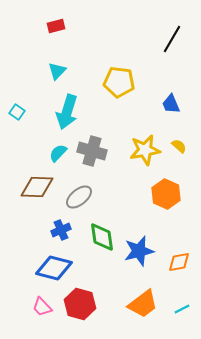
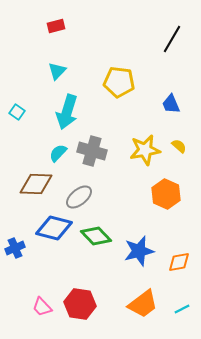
brown diamond: moved 1 px left, 3 px up
blue cross: moved 46 px left, 18 px down
green diamond: moved 6 px left, 1 px up; rotated 36 degrees counterclockwise
blue diamond: moved 40 px up
red hexagon: rotated 8 degrees counterclockwise
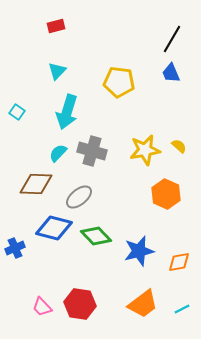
blue trapezoid: moved 31 px up
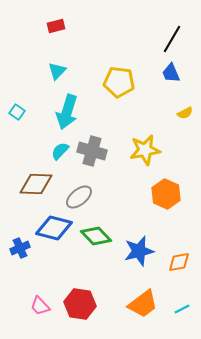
yellow semicircle: moved 6 px right, 33 px up; rotated 112 degrees clockwise
cyan semicircle: moved 2 px right, 2 px up
blue cross: moved 5 px right
pink trapezoid: moved 2 px left, 1 px up
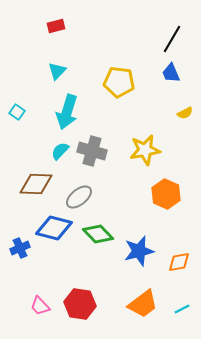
green diamond: moved 2 px right, 2 px up
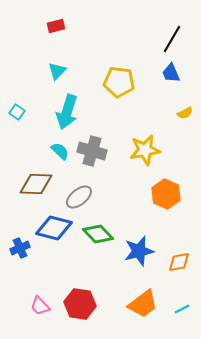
cyan semicircle: rotated 90 degrees clockwise
